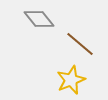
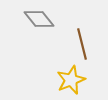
brown line: moved 2 px right; rotated 36 degrees clockwise
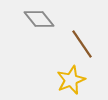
brown line: rotated 20 degrees counterclockwise
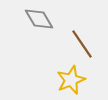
gray diamond: rotated 8 degrees clockwise
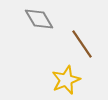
yellow star: moved 5 px left
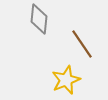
gray diamond: rotated 36 degrees clockwise
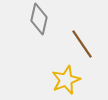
gray diamond: rotated 8 degrees clockwise
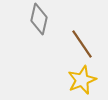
yellow star: moved 16 px right
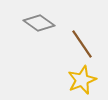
gray diamond: moved 4 px down; rotated 68 degrees counterclockwise
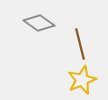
brown line: moved 2 px left; rotated 20 degrees clockwise
